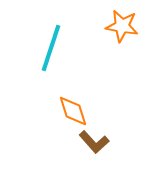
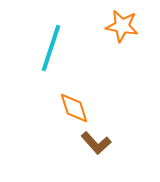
orange diamond: moved 1 px right, 3 px up
brown L-shape: moved 2 px right, 1 px down
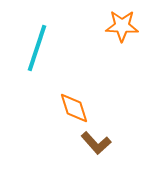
orange star: rotated 8 degrees counterclockwise
cyan line: moved 14 px left
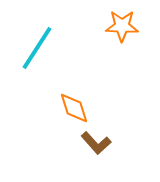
cyan line: rotated 15 degrees clockwise
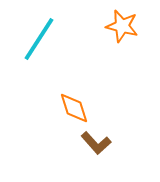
orange star: rotated 12 degrees clockwise
cyan line: moved 2 px right, 9 px up
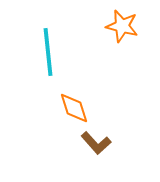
cyan line: moved 9 px right, 13 px down; rotated 39 degrees counterclockwise
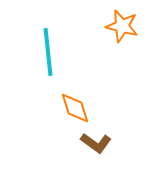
orange diamond: moved 1 px right
brown L-shape: rotated 12 degrees counterclockwise
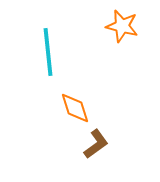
brown L-shape: moved 1 px down; rotated 72 degrees counterclockwise
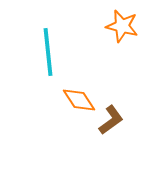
orange diamond: moved 4 px right, 8 px up; rotated 16 degrees counterclockwise
brown L-shape: moved 15 px right, 24 px up
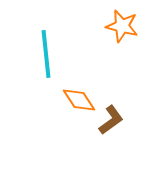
cyan line: moved 2 px left, 2 px down
